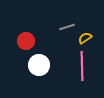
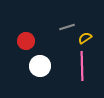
white circle: moved 1 px right, 1 px down
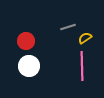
gray line: moved 1 px right
white circle: moved 11 px left
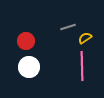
white circle: moved 1 px down
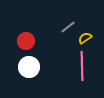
gray line: rotated 21 degrees counterclockwise
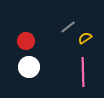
pink line: moved 1 px right, 6 px down
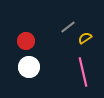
pink line: rotated 12 degrees counterclockwise
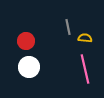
gray line: rotated 63 degrees counterclockwise
yellow semicircle: rotated 40 degrees clockwise
pink line: moved 2 px right, 3 px up
